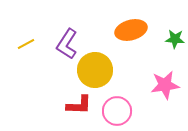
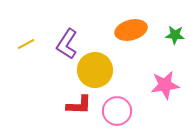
green star: moved 4 px up
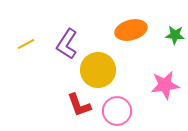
yellow circle: moved 3 px right
red L-shape: rotated 68 degrees clockwise
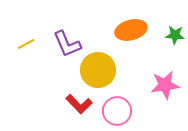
purple L-shape: rotated 56 degrees counterclockwise
red L-shape: moved 1 px up; rotated 24 degrees counterclockwise
